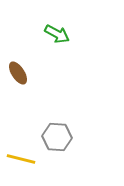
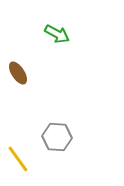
yellow line: moved 3 px left; rotated 40 degrees clockwise
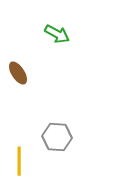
yellow line: moved 1 px right, 2 px down; rotated 36 degrees clockwise
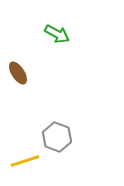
gray hexagon: rotated 16 degrees clockwise
yellow line: moved 6 px right; rotated 72 degrees clockwise
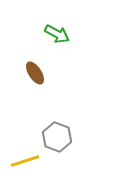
brown ellipse: moved 17 px right
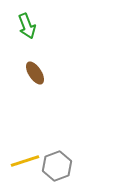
green arrow: moved 30 px left, 8 px up; rotated 40 degrees clockwise
gray hexagon: moved 29 px down; rotated 20 degrees clockwise
